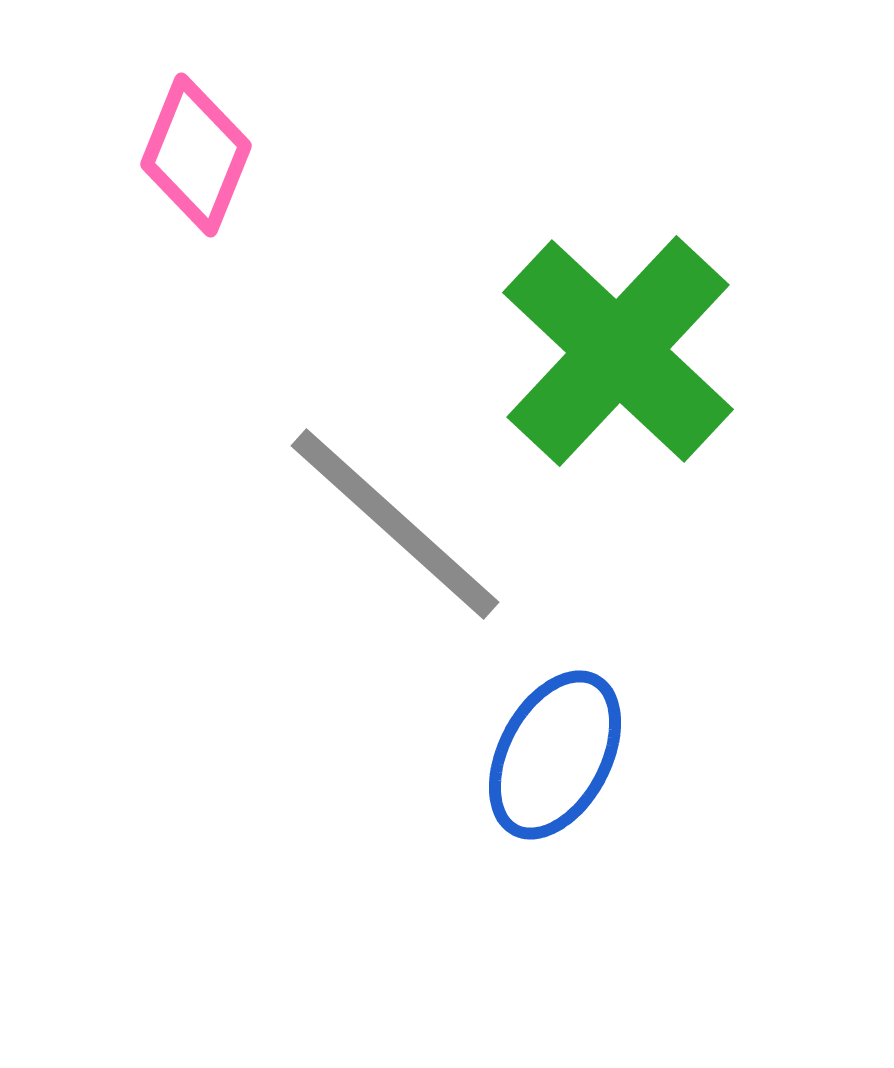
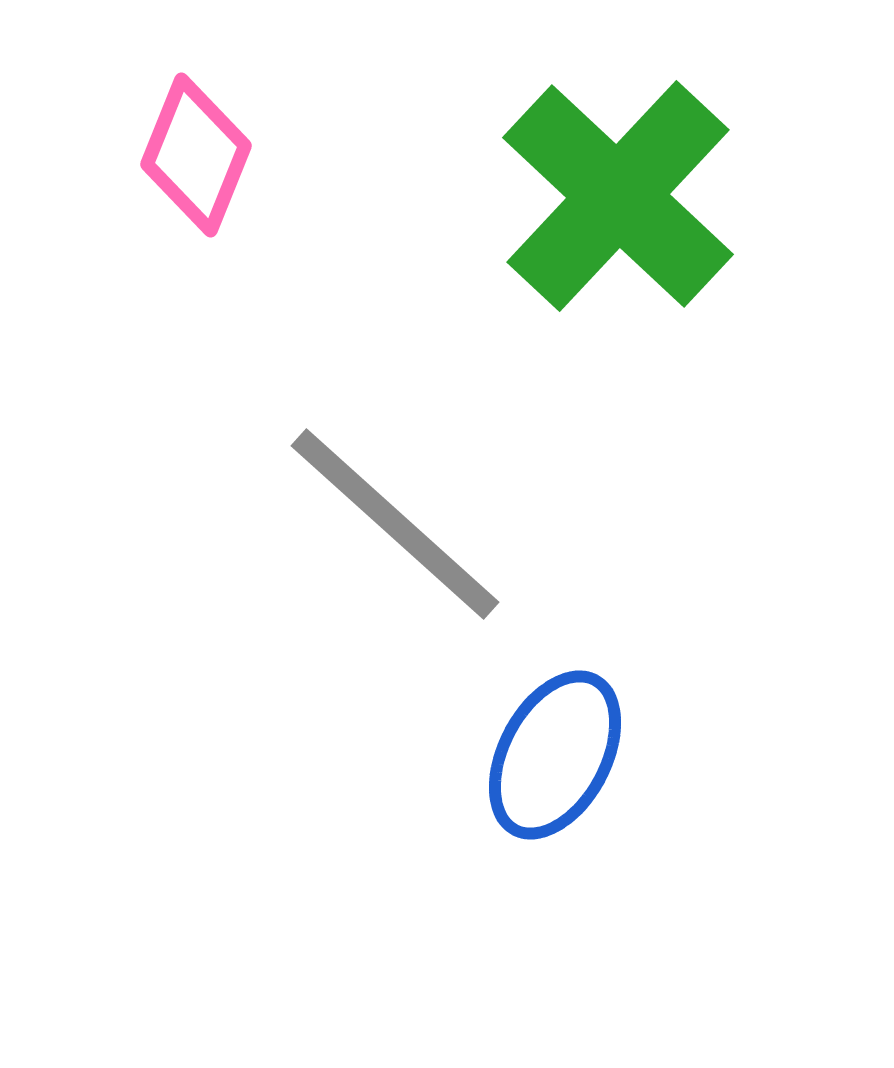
green cross: moved 155 px up
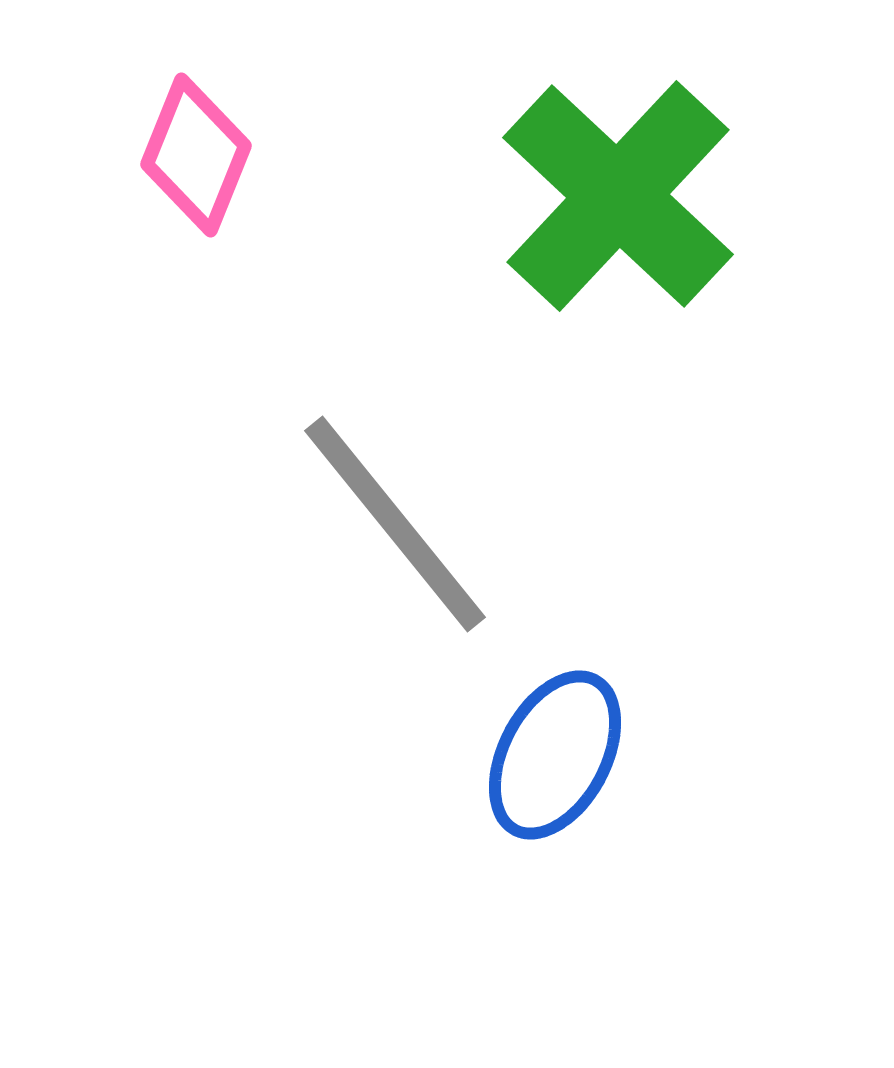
gray line: rotated 9 degrees clockwise
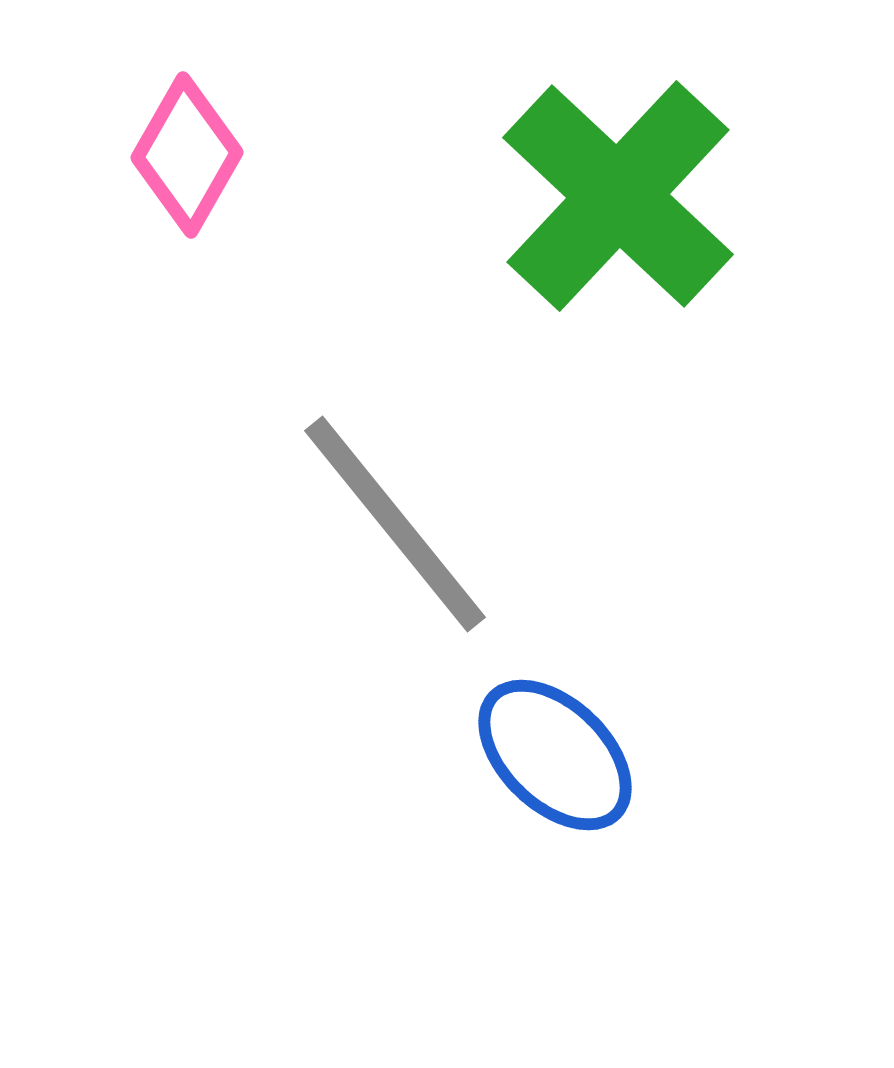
pink diamond: moved 9 px left; rotated 8 degrees clockwise
blue ellipse: rotated 74 degrees counterclockwise
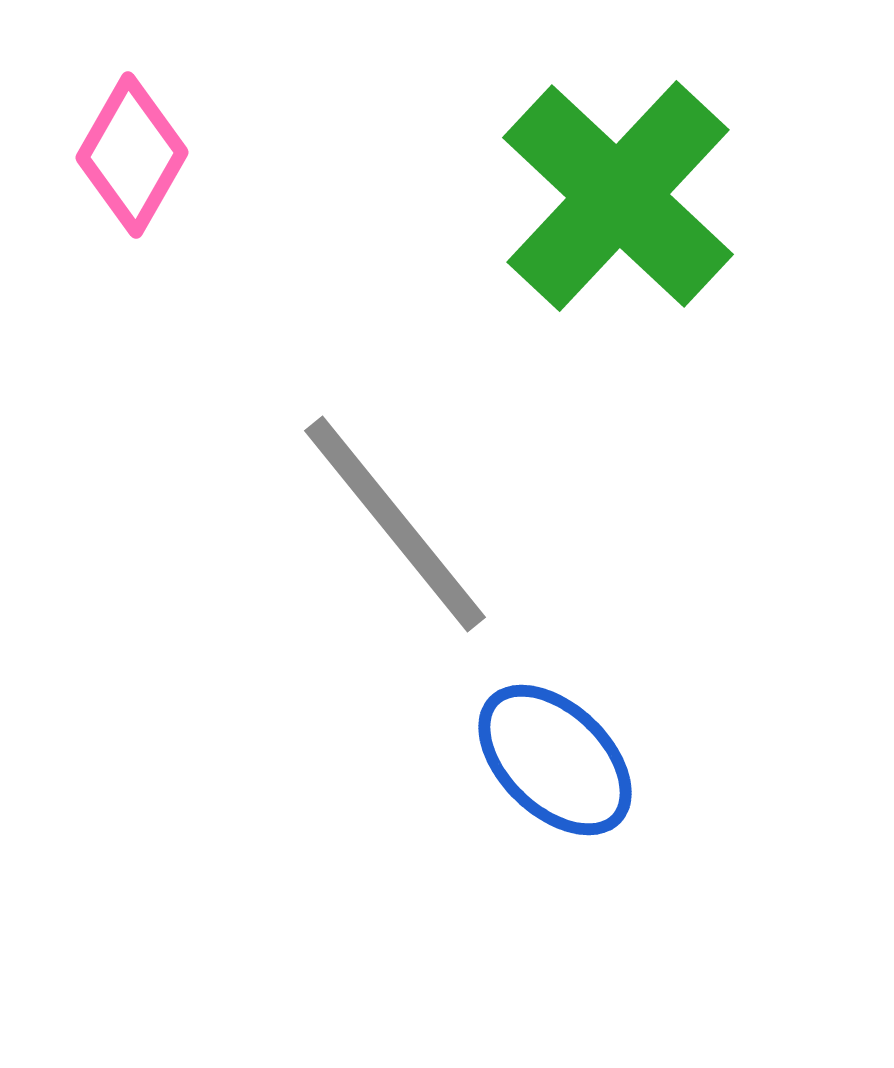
pink diamond: moved 55 px left
blue ellipse: moved 5 px down
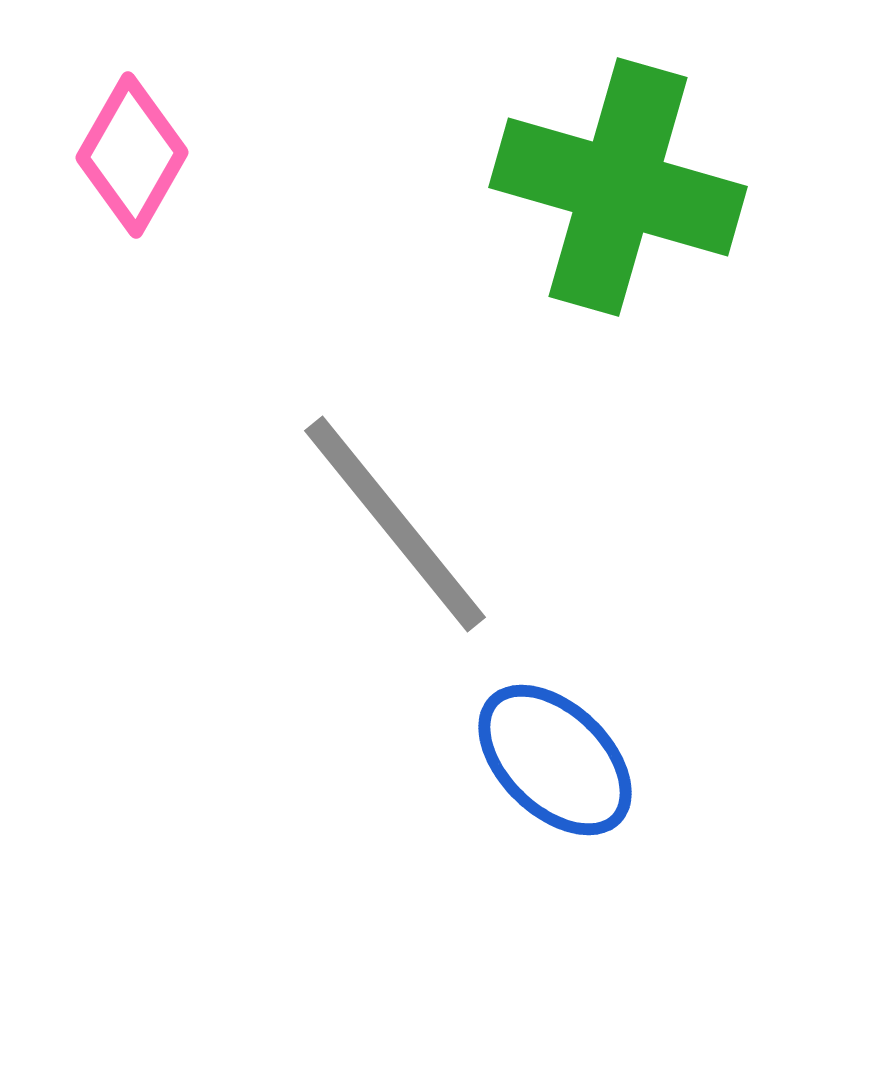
green cross: moved 9 px up; rotated 27 degrees counterclockwise
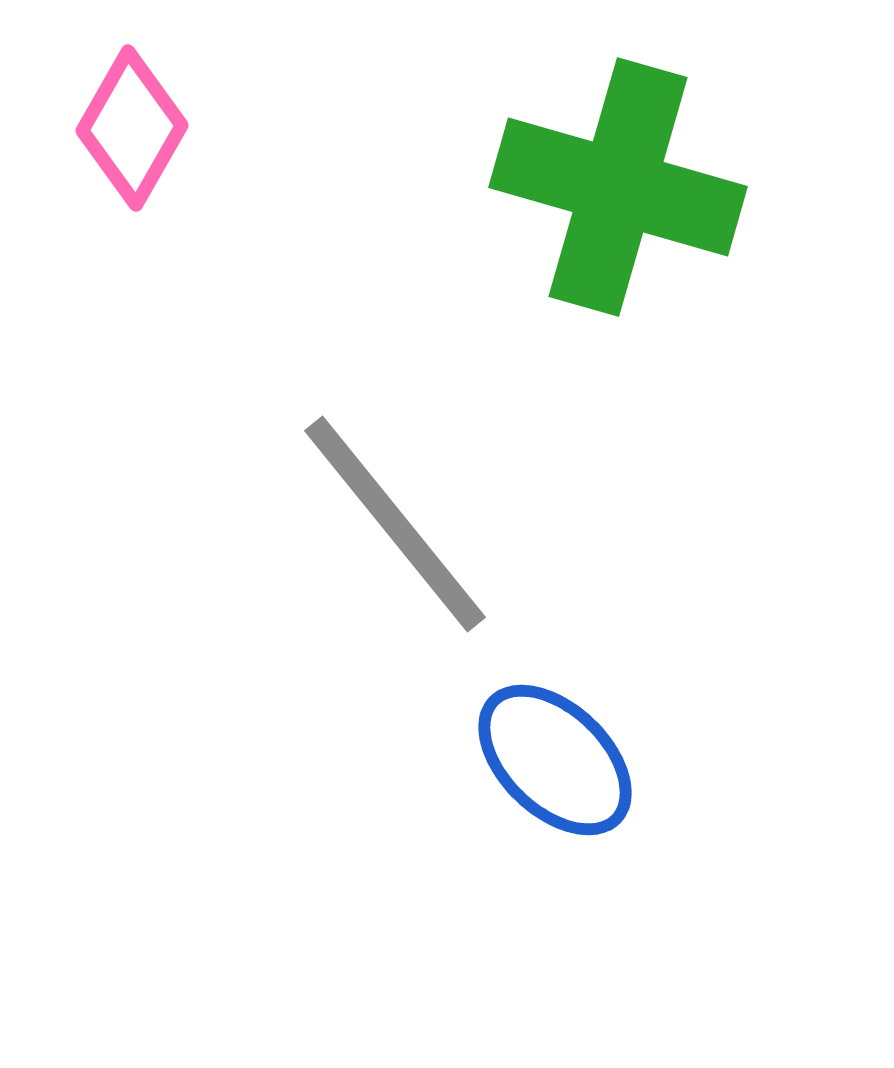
pink diamond: moved 27 px up
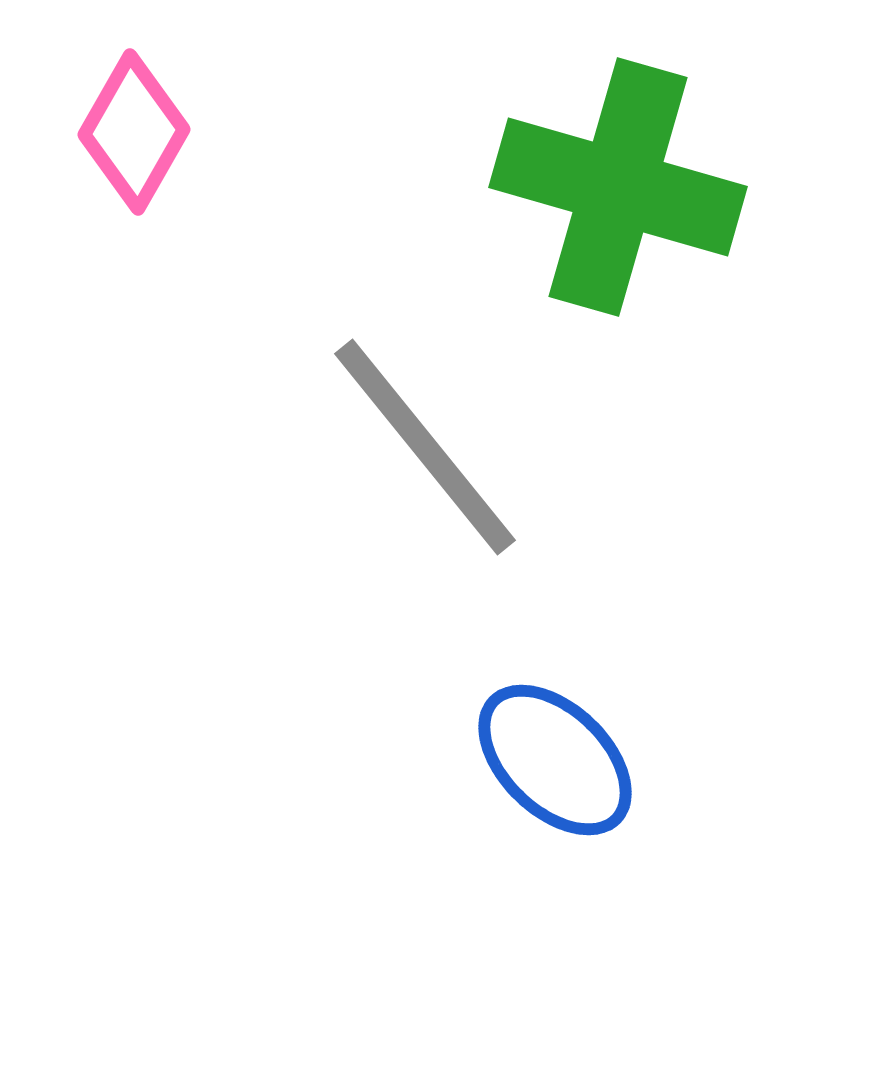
pink diamond: moved 2 px right, 4 px down
gray line: moved 30 px right, 77 px up
